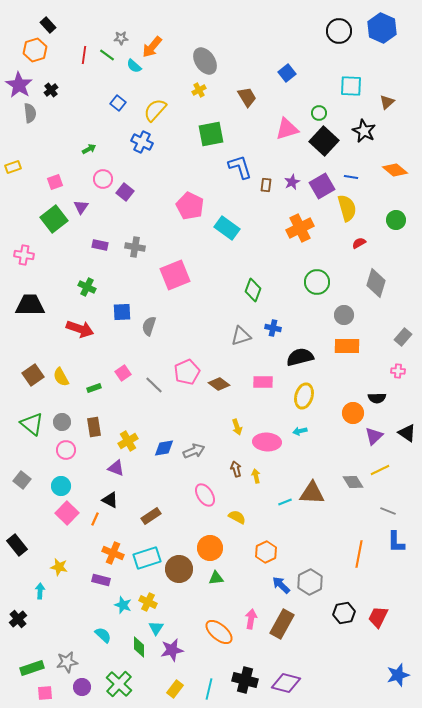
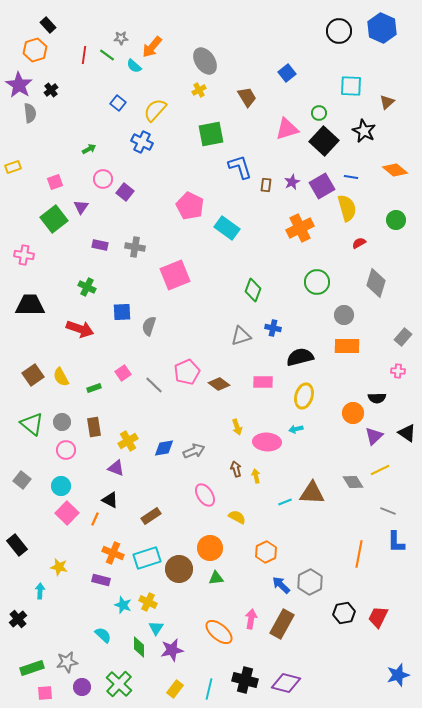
cyan arrow at (300, 431): moved 4 px left, 2 px up
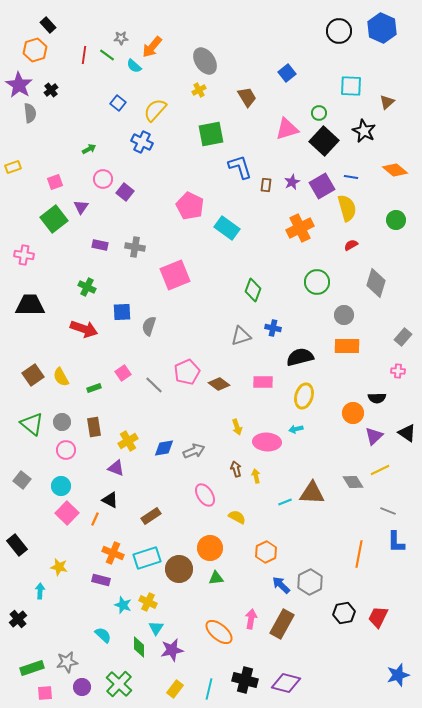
red semicircle at (359, 243): moved 8 px left, 2 px down
red arrow at (80, 329): moved 4 px right
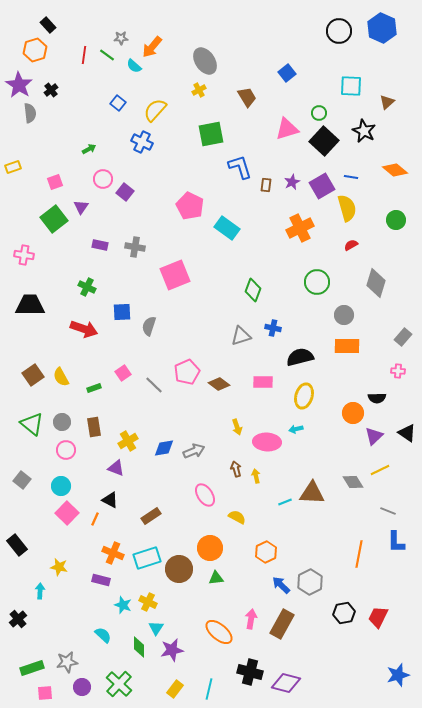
black cross at (245, 680): moved 5 px right, 8 px up
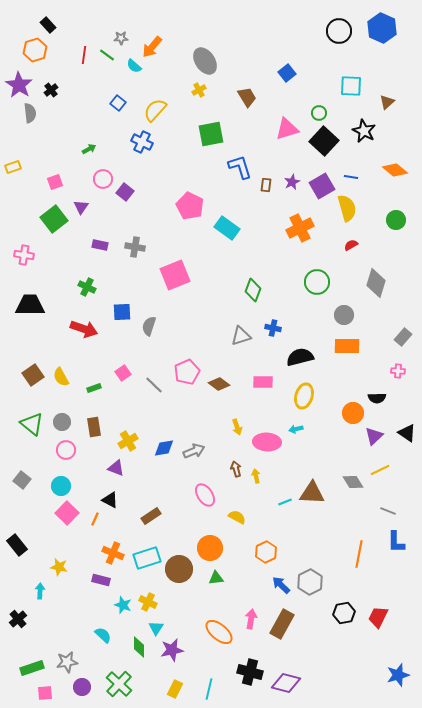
yellow rectangle at (175, 689): rotated 12 degrees counterclockwise
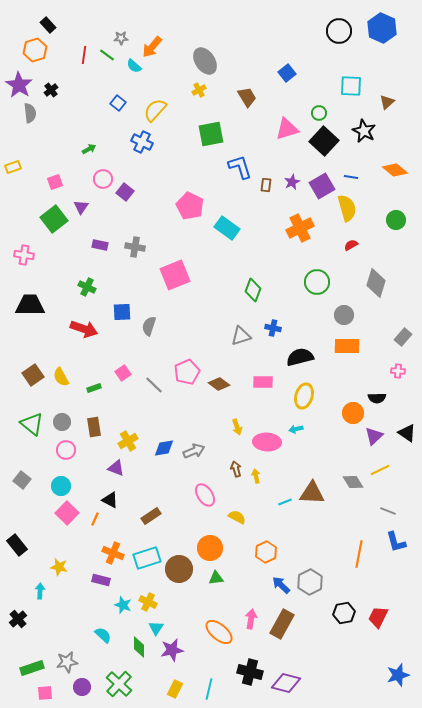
blue L-shape at (396, 542): rotated 15 degrees counterclockwise
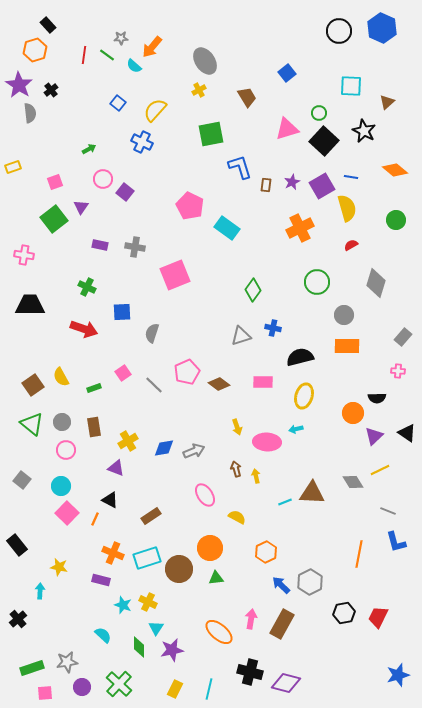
green diamond at (253, 290): rotated 15 degrees clockwise
gray semicircle at (149, 326): moved 3 px right, 7 px down
brown square at (33, 375): moved 10 px down
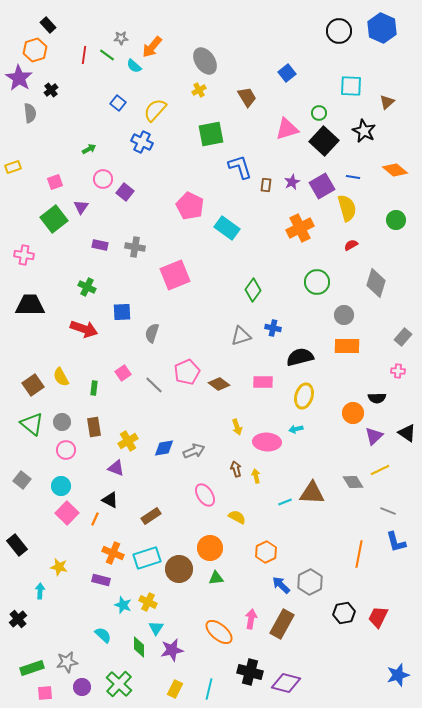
purple star at (19, 85): moved 7 px up
blue line at (351, 177): moved 2 px right
green rectangle at (94, 388): rotated 64 degrees counterclockwise
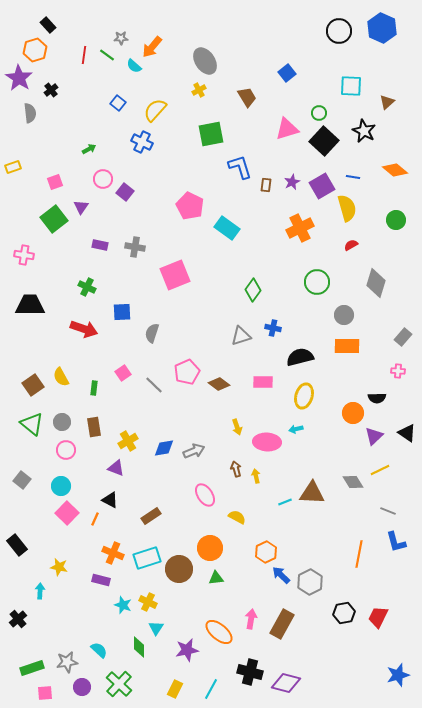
blue arrow at (281, 585): moved 10 px up
cyan semicircle at (103, 635): moved 4 px left, 15 px down
purple star at (172, 650): moved 15 px right
cyan line at (209, 689): moved 2 px right; rotated 15 degrees clockwise
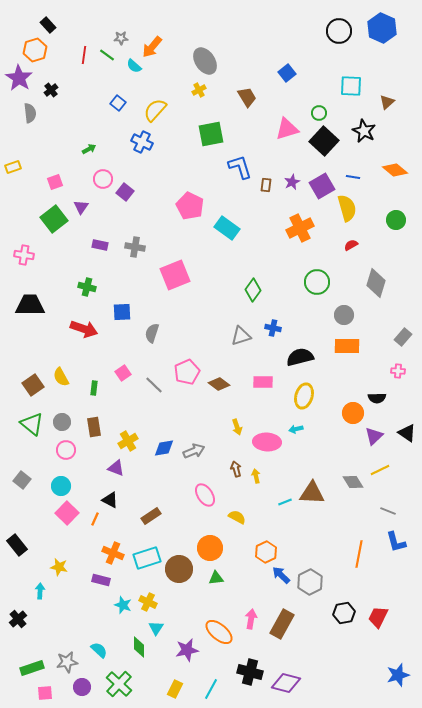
green cross at (87, 287): rotated 12 degrees counterclockwise
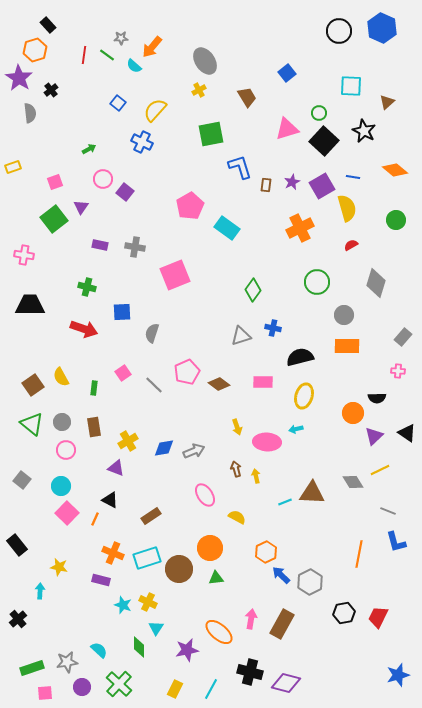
pink pentagon at (190, 206): rotated 16 degrees clockwise
